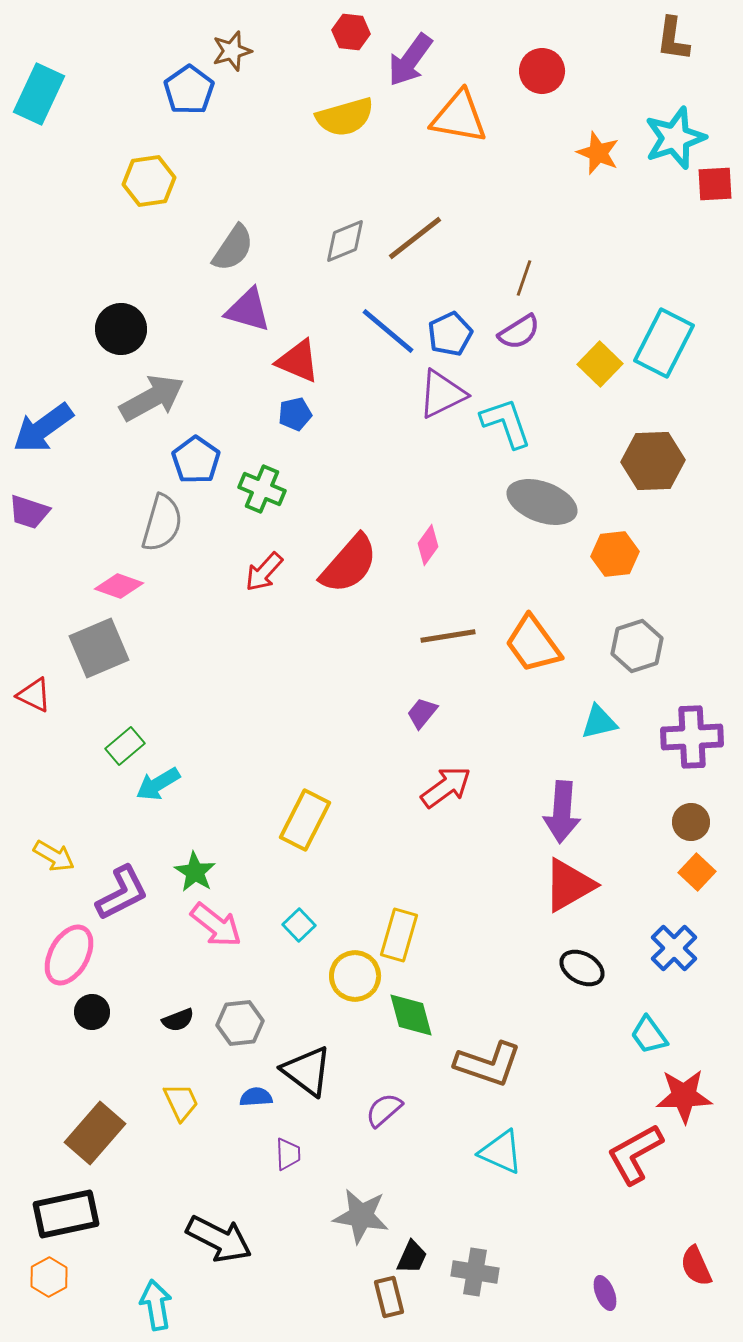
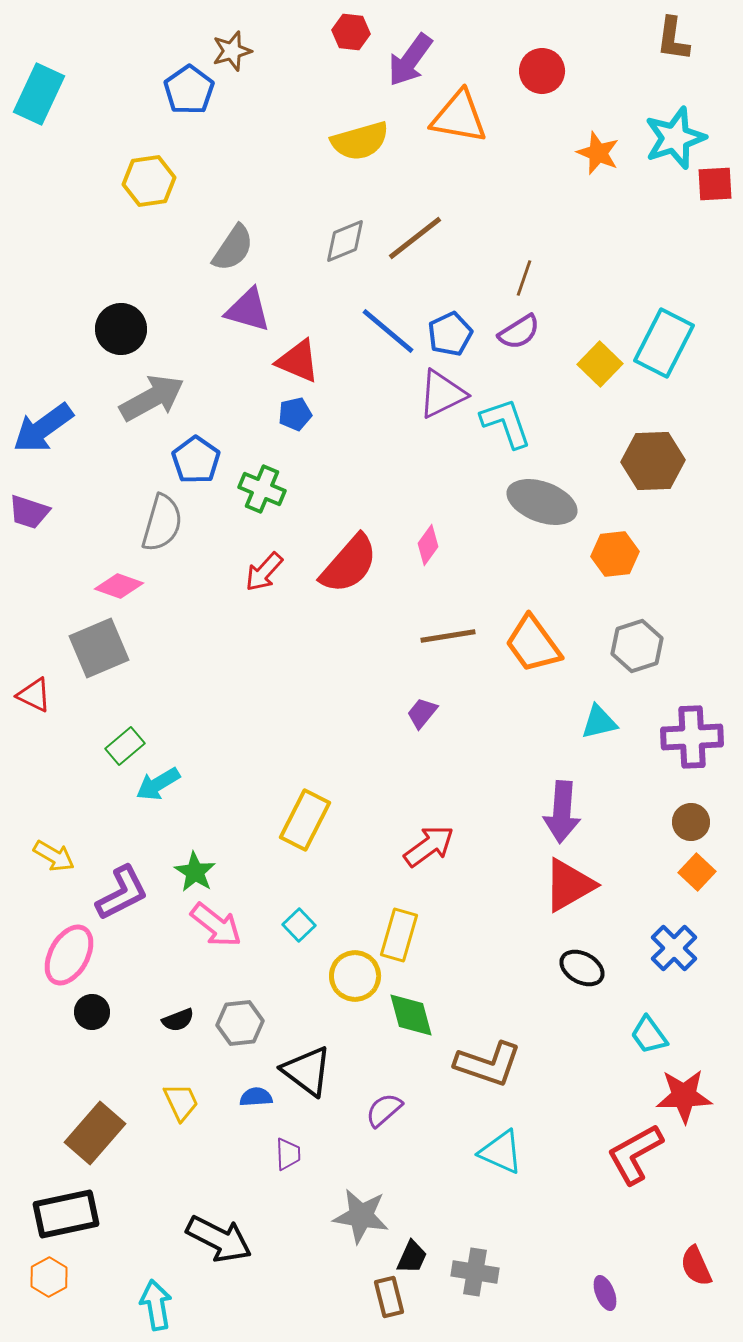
yellow semicircle at (345, 117): moved 15 px right, 24 px down
red arrow at (446, 787): moved 17 px left, 59 px down
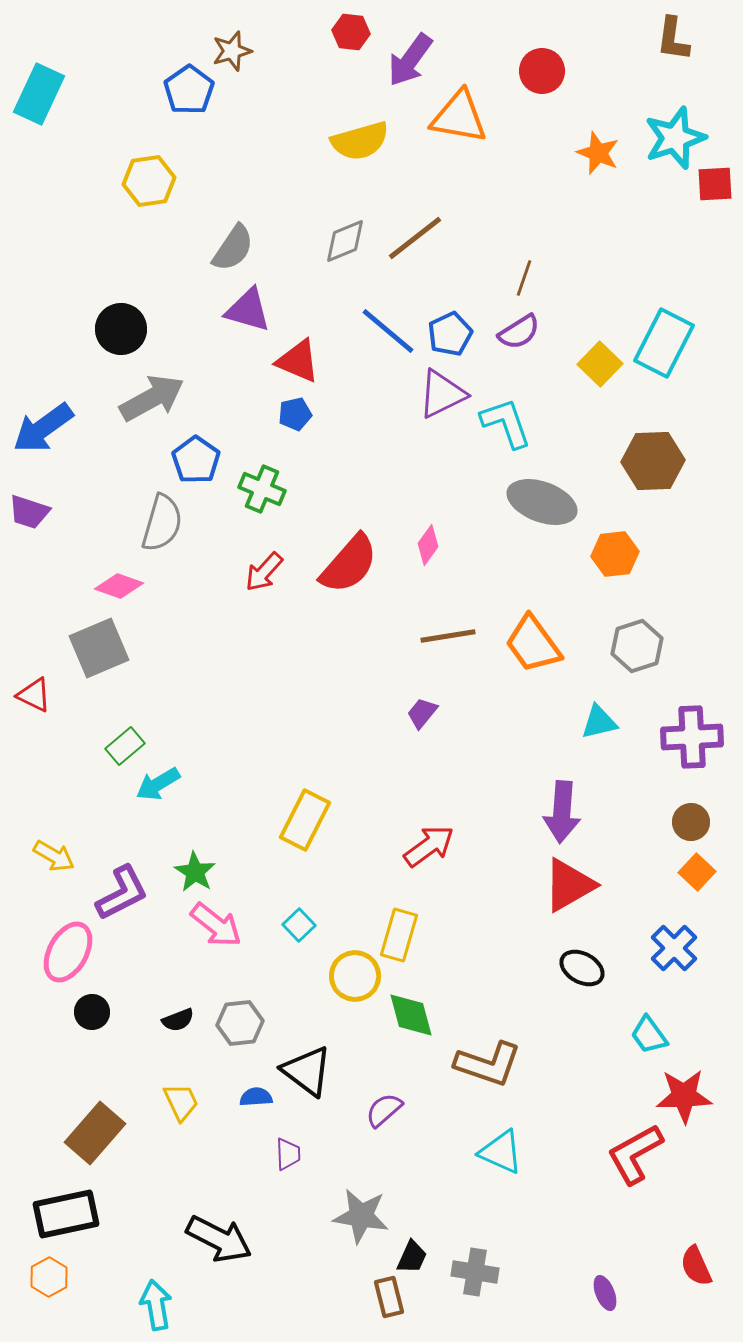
pink ellipse at (69, 955): moved 1 px left, 3 px up
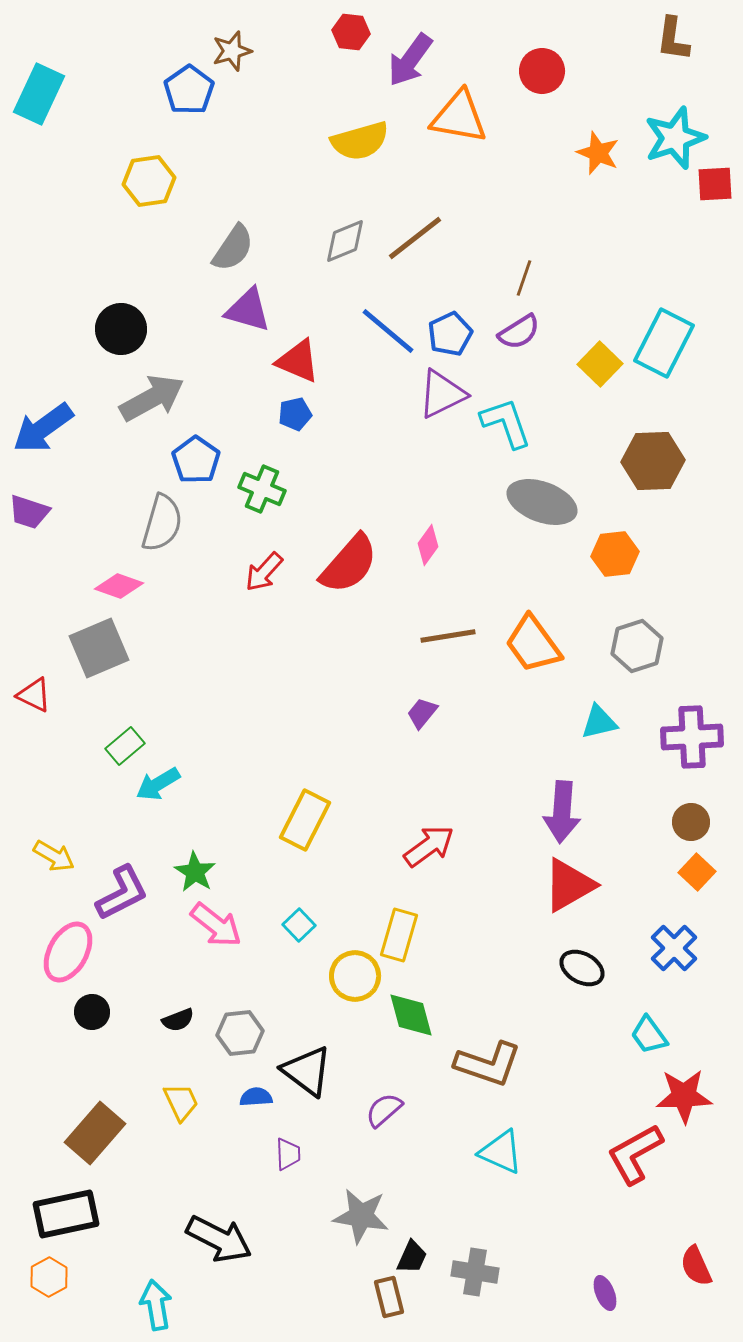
gray hexagon at (240, 1023): moved 10 px down
